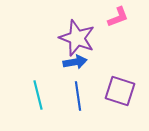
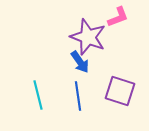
purple star: moved 11 px right, 1 px up
blue arrow: moved 5 px right; rotated 65 degrees clockwise
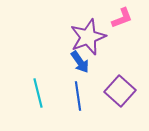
pink L-shape: moved 4 px right, 1 px down
purple star: rotated 30 degrees clockwise
purple square: rotated 24 degrees clockwise
cyan line: moved 2 px up
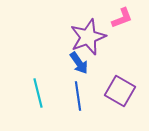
blue arrow: moved 1 px left, 1 px down
purple square: rotated 12 degrees counterclockwise
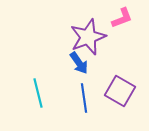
blue line: moved 6 px right, 2 px down
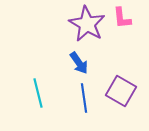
pink L-shape: rotated 105 degrees clockwise
purple star: moved 1 px left, 13 px up; rotated 21 degrees counterclockwise
purple square: moved 1 px right
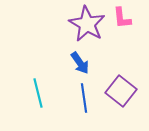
blue arrow: moved 1 px right
purple square: rotated 8 degrees clockwise
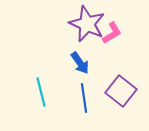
pink L-shape: moved 10 px left, 15 px down; rotated 115 degrees counterclockwise
purple star: rotated 6 degrees counterclockwise
cyan line: moved 3 px right, 1 px up
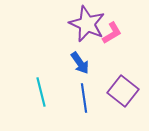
purple square: moved 2 px right
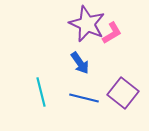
purple square: moved 2 px down
blue line: rotated 68 degrees counterclockwise
